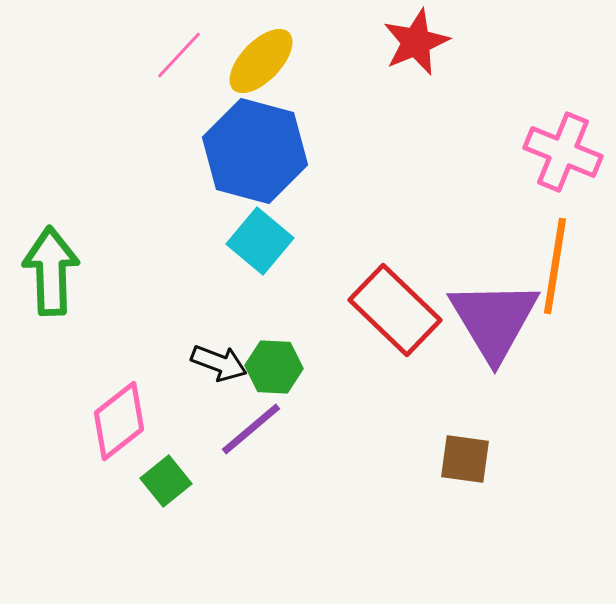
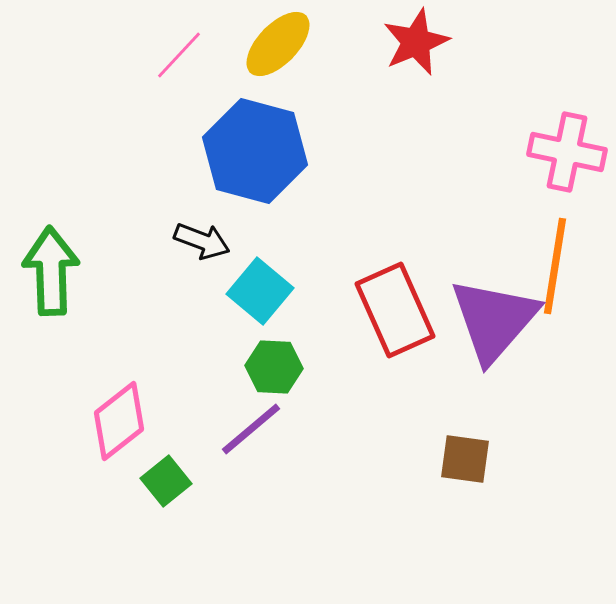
yellow ellipse: moved 17 px right, 17 px up
pink cross: moved 4 px right; rotated 10 degrees counterclockwise
cyan square: moved 50 px down
red rectangle: rotated 22 degrees clockwise
purple triangle: rotated 12 degrees clockwise
black arrow: moved 17 px left, 122 px up
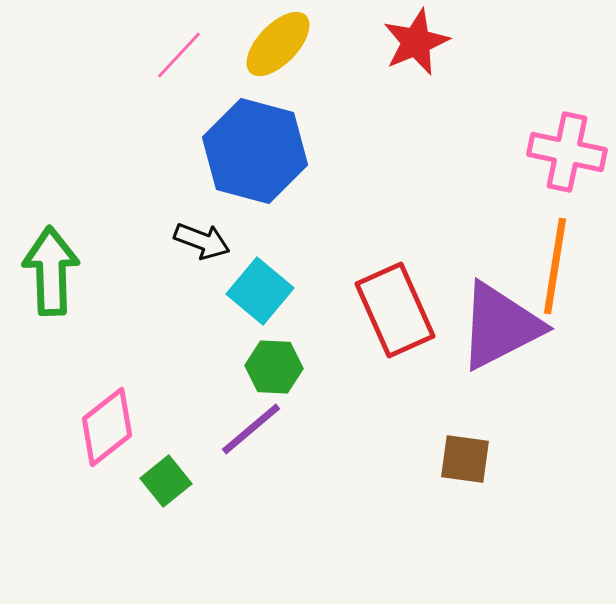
purple triangle: moved 6 px right, 6 px down; rotated 22 degrees clockwise
pink diamond: moved 12 px left, 6 px down
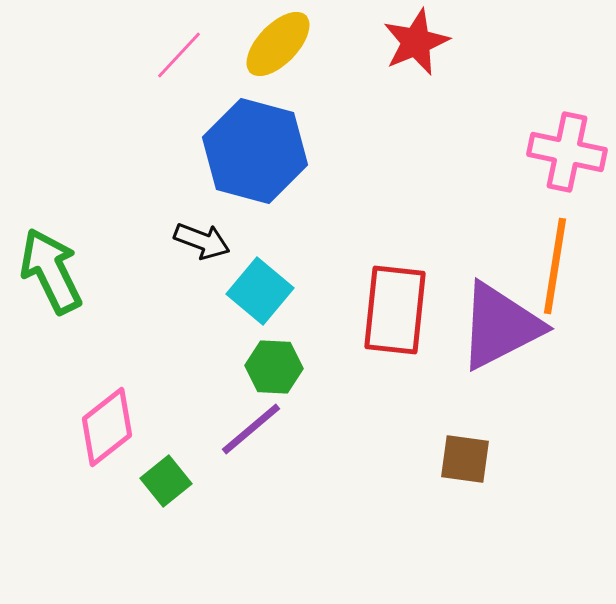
green arrow: rotated 24 degrees counterclockwise
red rectangle: rotated 30 degrees clockwise
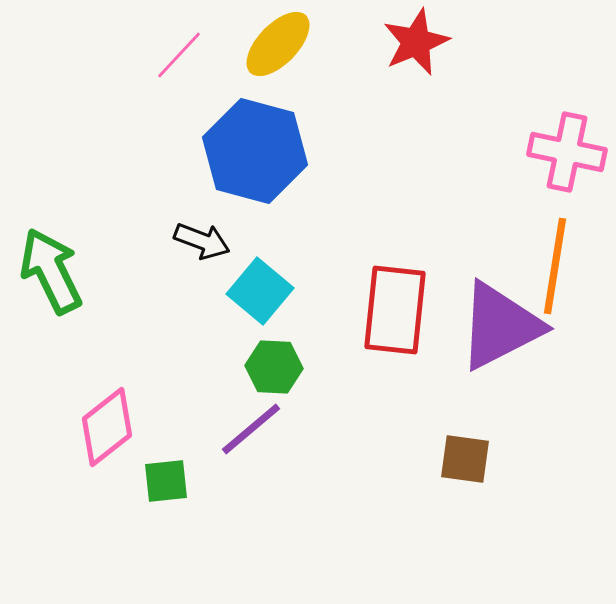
green square: rotated 33 degrees clockwise
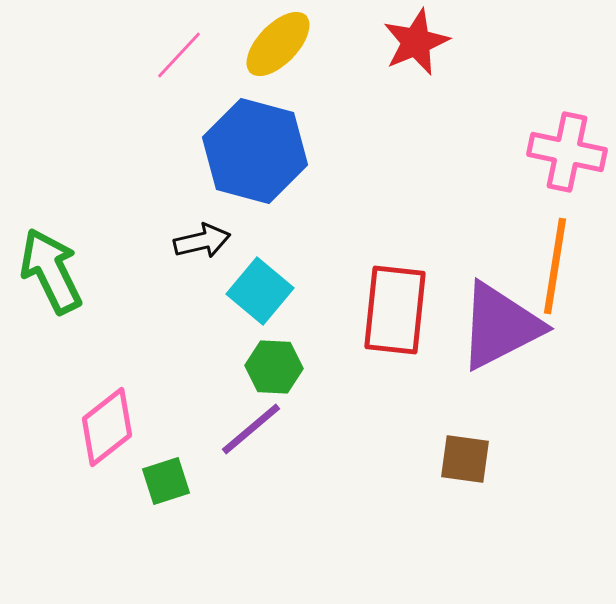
black arrow: rotated 34 degrees counterclockwise
green square: rotated 12 degrees counterclockwise
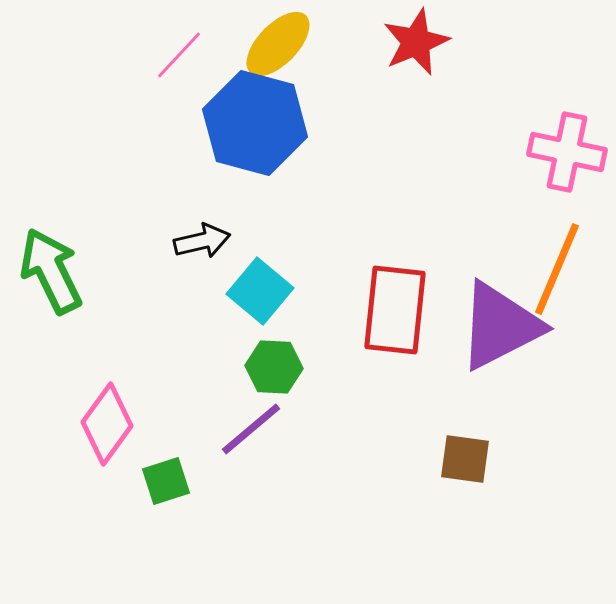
blue hexagon: moved 28 px up
orange line: moved 2 px right, 3 px down; rotated 14 degrees clockwise
pink diamond: moved 3 px up; rotated 16 degrees counterclockwise
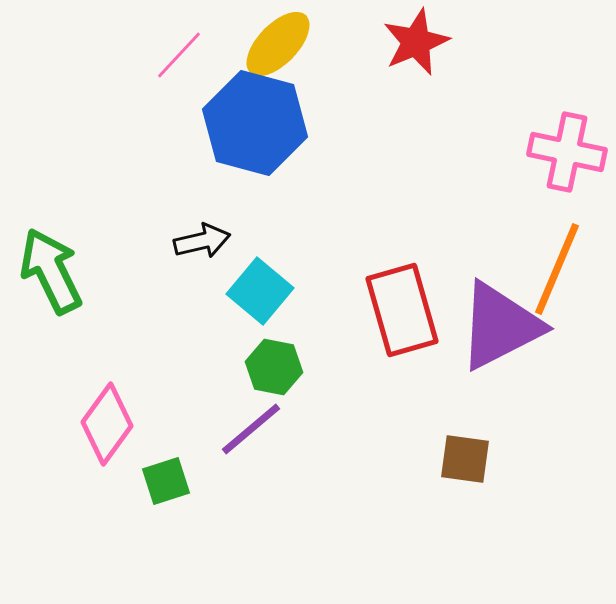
red rectangle: moved 7 px right; rotated 22 degrees counterclockwise
green hexagon: rotated 8 degrees clockwise
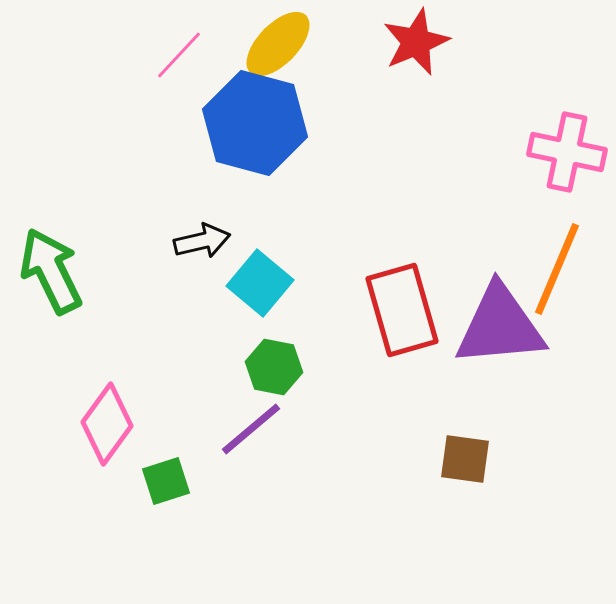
cyan square: moved 8 px up
purple triangle: rotated 22 degrees clockwise
